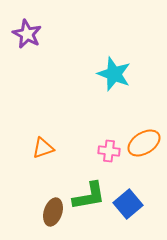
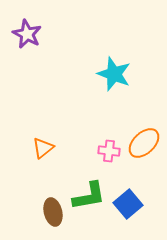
orange ellipse: rotated 12 degrees counterclockwise
orange triangle: rotated 20 degrees counterclockwise
brown ellipse: rotated 32 degrees counterclockwise
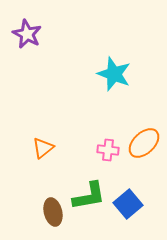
pink cross: moved 1 px left, 1 px up
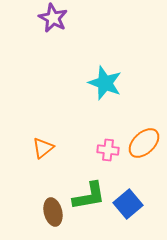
purple star: moved 26 px right, 16 px up
cyan star: moved 9 px left, 9 px down
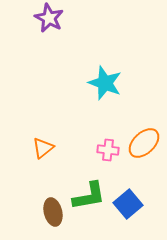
purple star: moved 4 px left
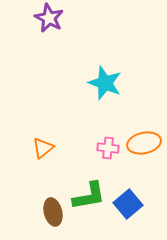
orange ellipse: rotated 32 degrees clockwise
pink cross: moved 2 px up
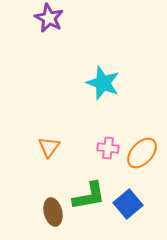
cyan star: moved 2 px left
orange ellipse: moved 2 px left, 10 px down; rotated 36 degrees counterclockwise
orange triangle: moved 6 px right, 1 px up; rotated 15 degrees counterclockwise
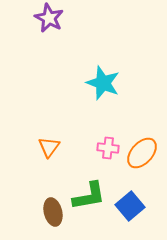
blue square: moved 2 px right, 2 px down
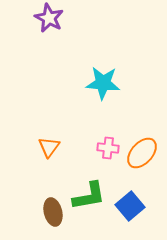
cyan star: rotated 16 degrees counterclockwise
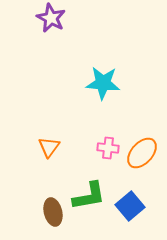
purple star: moved 2 px right
